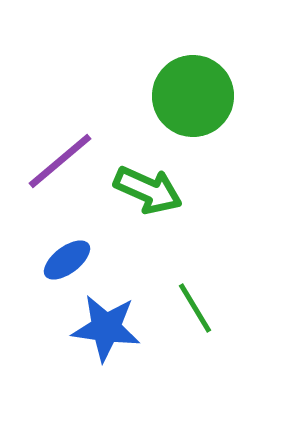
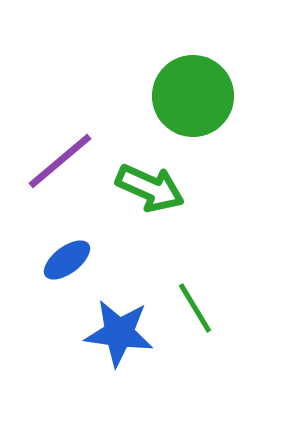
green arrow: moved 2 px right, 2 px up
blue star: moved 13 px right, 5 px down
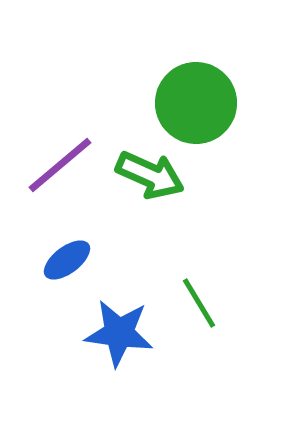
green circle: moved 3 px right, 7 px down
purple line: moved 4 px down
green arrow: moved 13 px up
green line: moved 4 px right, 5 px up
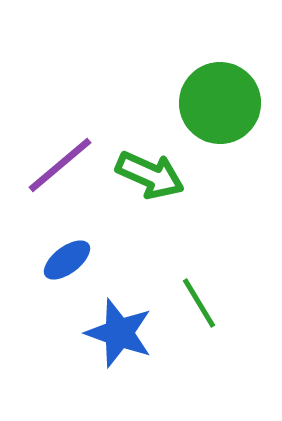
green circle: moved 24 px right
blue star: rotated 12 degrees clockwise
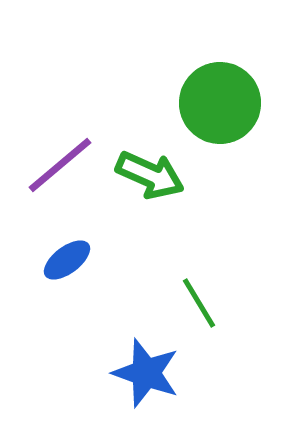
blue star: moved 27 px right, 40 px down
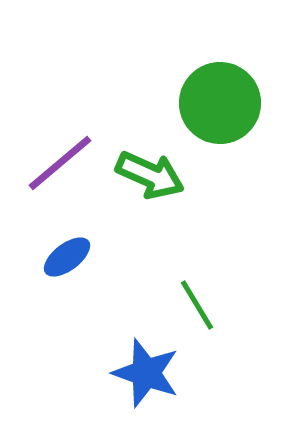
purple line: moved 2 px up
blue ellipse: moved 3 px up
green line: moved 2 px left, 2 px down
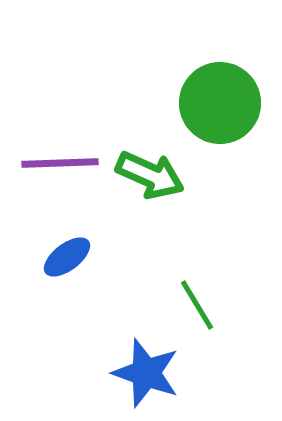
purple line: rotated 38 degrees clockwise
